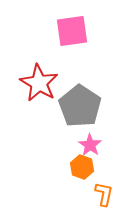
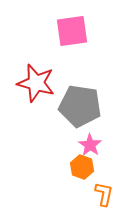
red star: moved 3 px left; rotated 15 degrees counterclockwise
gray pentagon: rotated 24 degrees counterclockwise
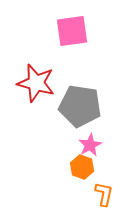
pink star: rotated 10 degrees clockwise
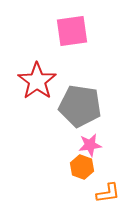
red star: moved 1 px right, 2 px up; rotated 21 degrees clockwise
pink star: rotated 20 degrees clockwise
orange L-shape: moved 4 px right, 1 px up; rotated 70 degrees clockwise
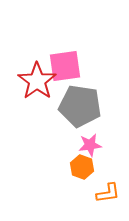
pink square: moved 7 px left, 35 px down
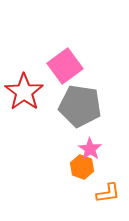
pink square: rotated 28 degrees counterclockwise
red star: moved 13 px left, 11 px down
pink star: moved 4 px down; rotated 30 degrees counterclockwise
